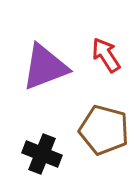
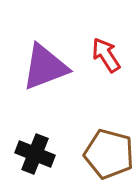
brown pentagon: moved 5 px right, 24 px down
black cross: moved 7 px left
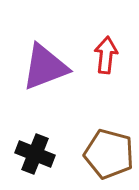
red arrow: rotated 39 degrees clockwise
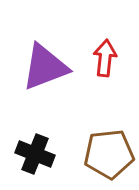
red arrow: moved 1 px left, 3 px down
brown pentagon: rotated 21 degrees counterclockwise
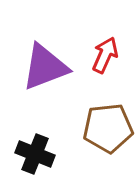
red arrow: moved 3 px up; rotated 18 degrees clockwise
brown pentagon: moved 1 px left, 26 px up
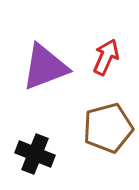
red arrow: moved 1 px right, 2 px down
brown pentagon: rotated 9 degrees counterclockwise
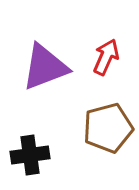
black cross: moved 5 px left, 1 px down; rotated 30 degrees counterclockwise
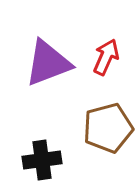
purple triangle: moved 3 px right, 4 px up
black cross: moved 12 px right, 5 px down
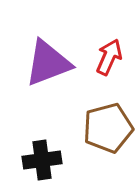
red arrow: moved 3 px right
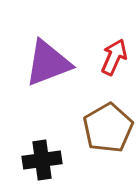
red arrow: moved 5 px right
brown pentagon: rotated 15 degrees counterclockwise
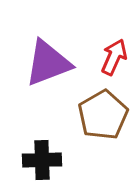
brown pentagon: moved 5 px left, 13 px up
black cross: rotated 6 degrees clockwise
